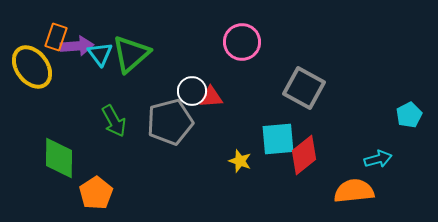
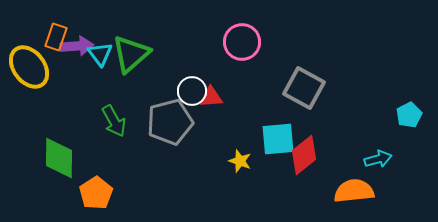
yellow ellipse: moved 3 px left
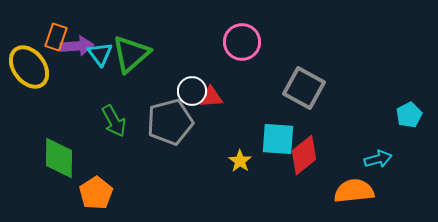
cyan square: rotated 9 degrees clockwise
yellow star: rotated 15 degrees clockwise
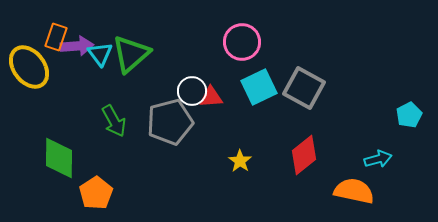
cyan square: moved 19 px left, 52 px up; rotated 30 degrees counterclockwise
orange semicircle: rotated 18 degrees clockwise
